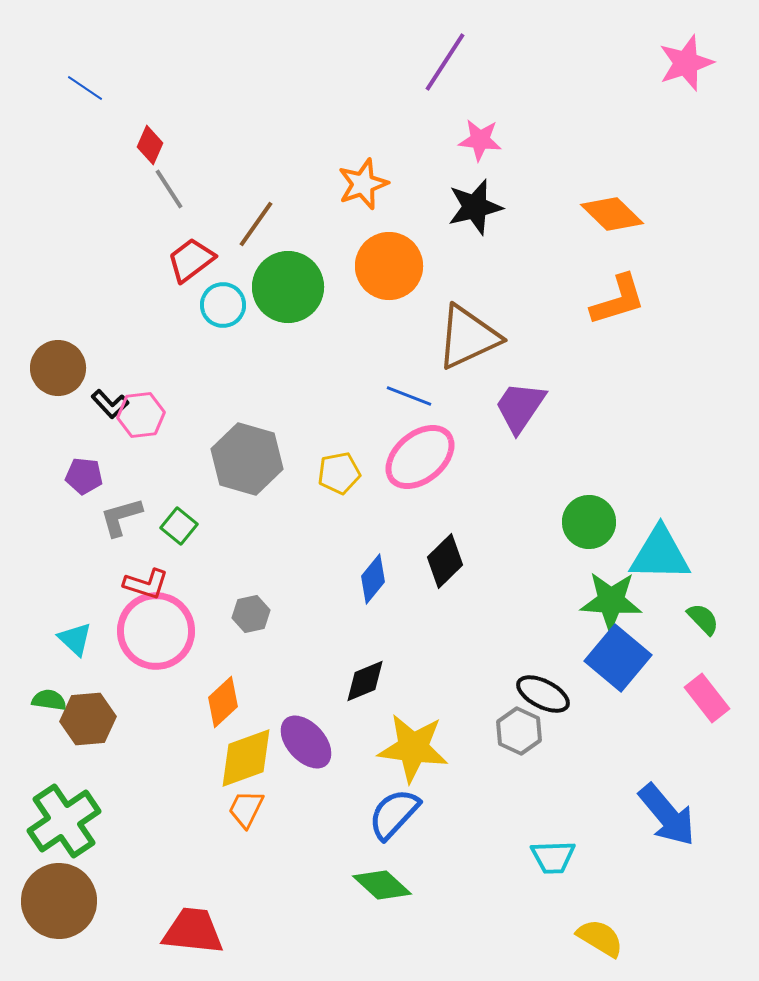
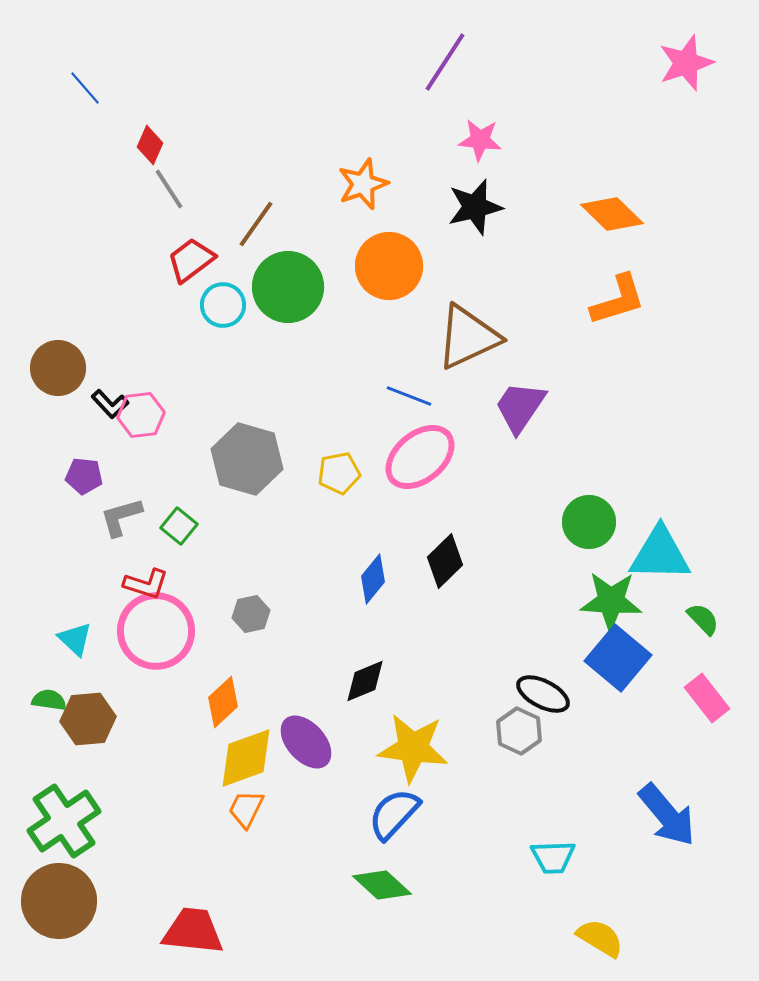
blue line at (85, 88): rotated 15 degrees clockwise
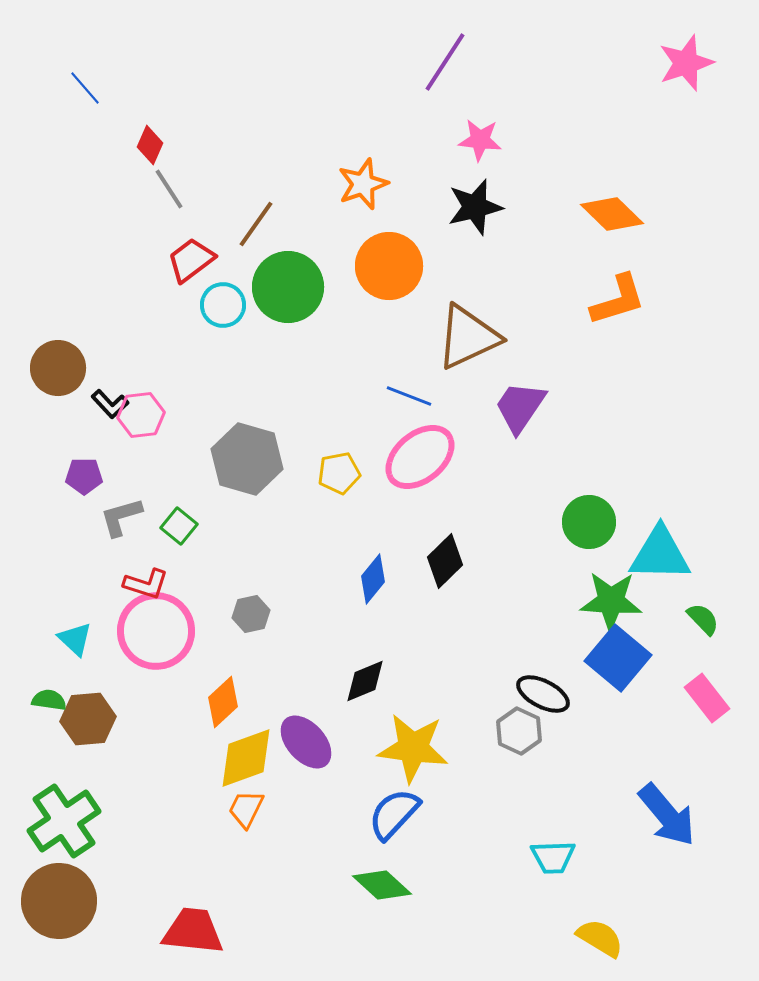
purple pentagon at (84, 476): rotated 6 degrees counterclockwise
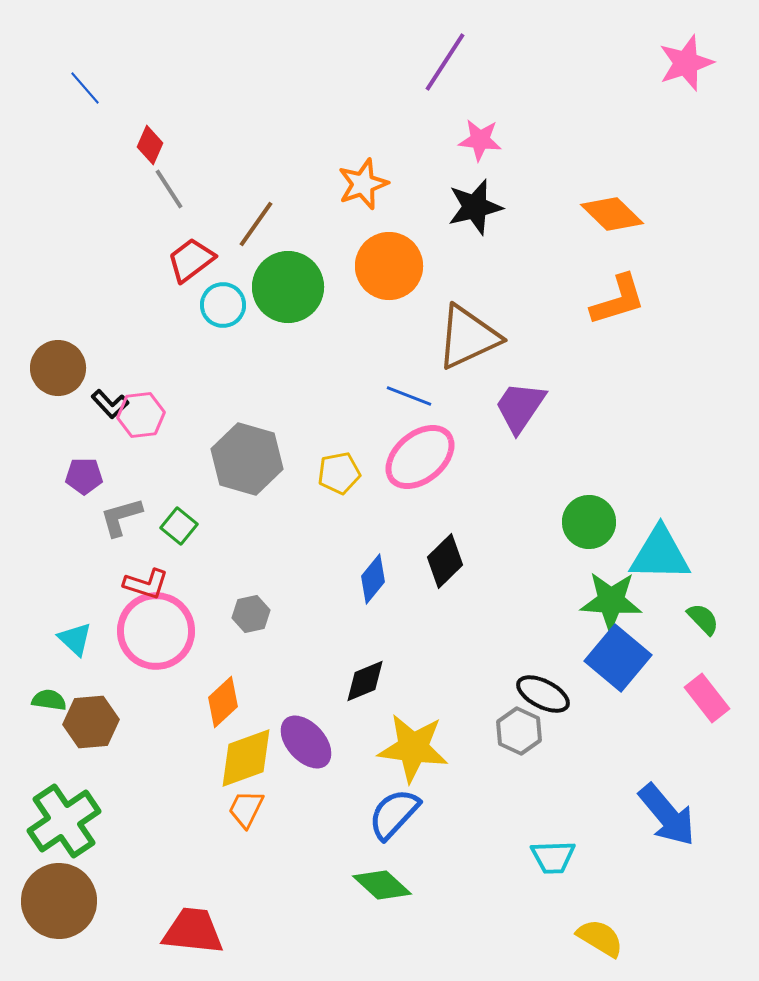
brown hexagon at (88, 719): moved 3 px right, 3 px down
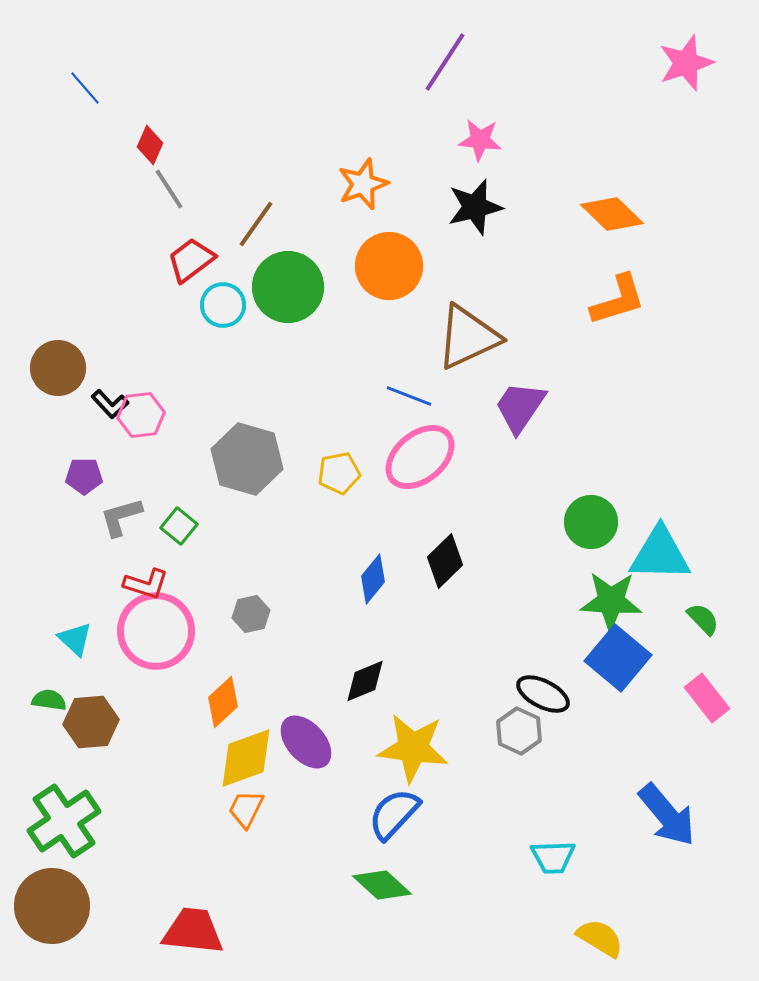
green circle at (589, 522): moved 2 px right
brown circle at (59, 901): moved 7 px left, 5 px down
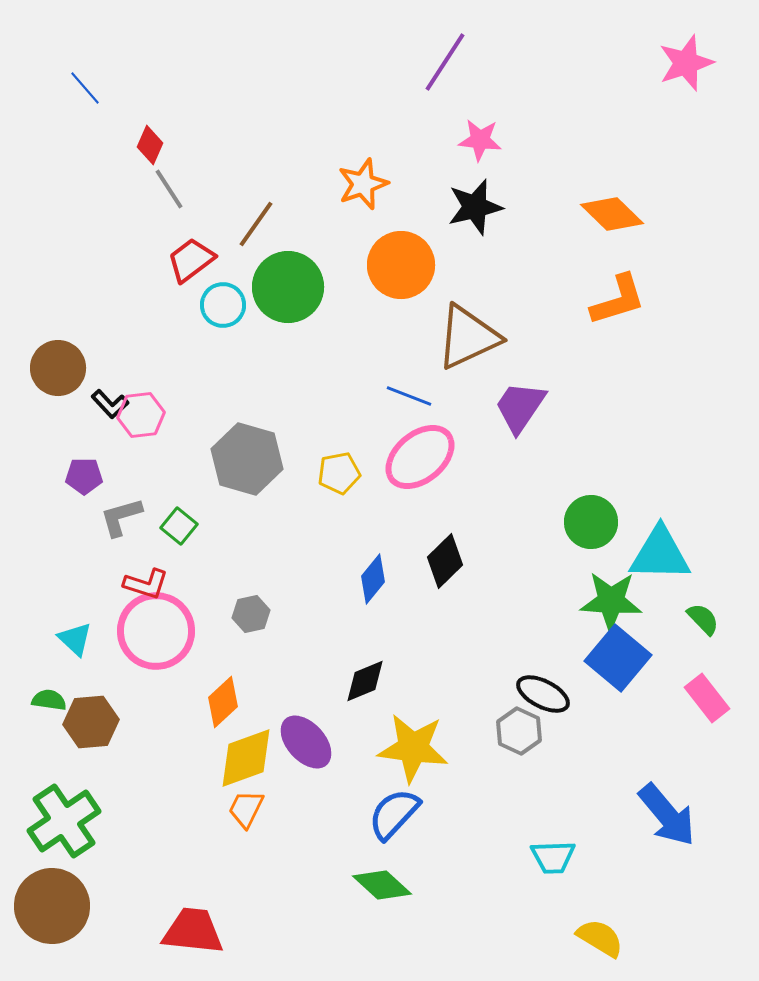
orange circle at (389, 266): moved 12 px right, 1 px up
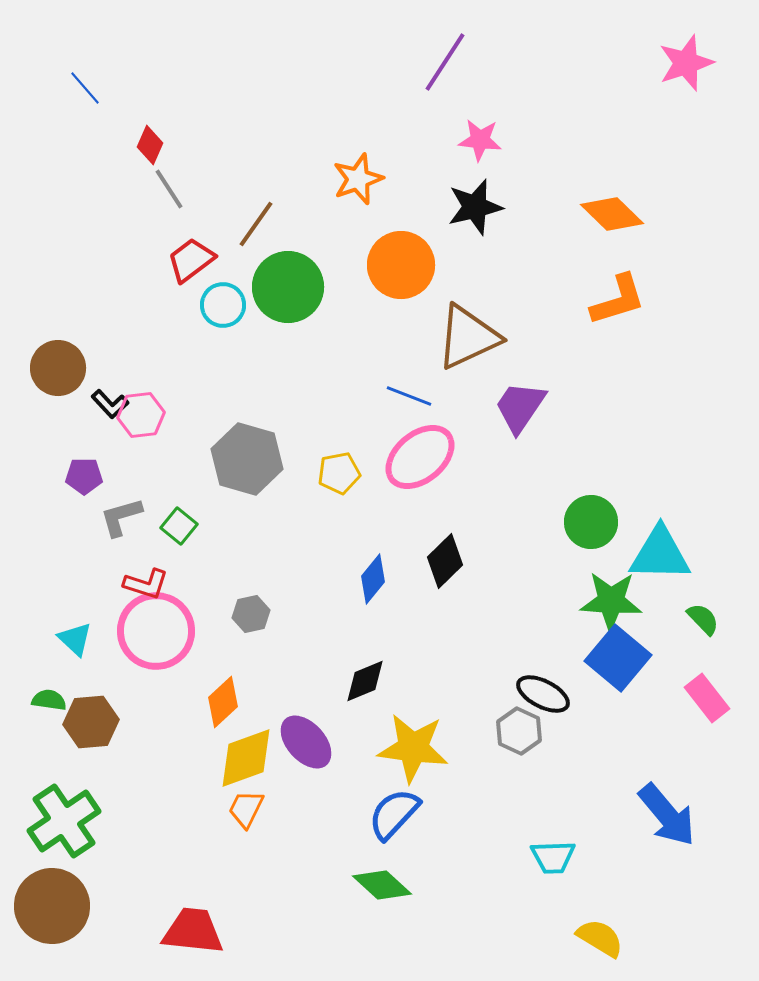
orange star at (363, 184): moved 5 px left, 5 px up
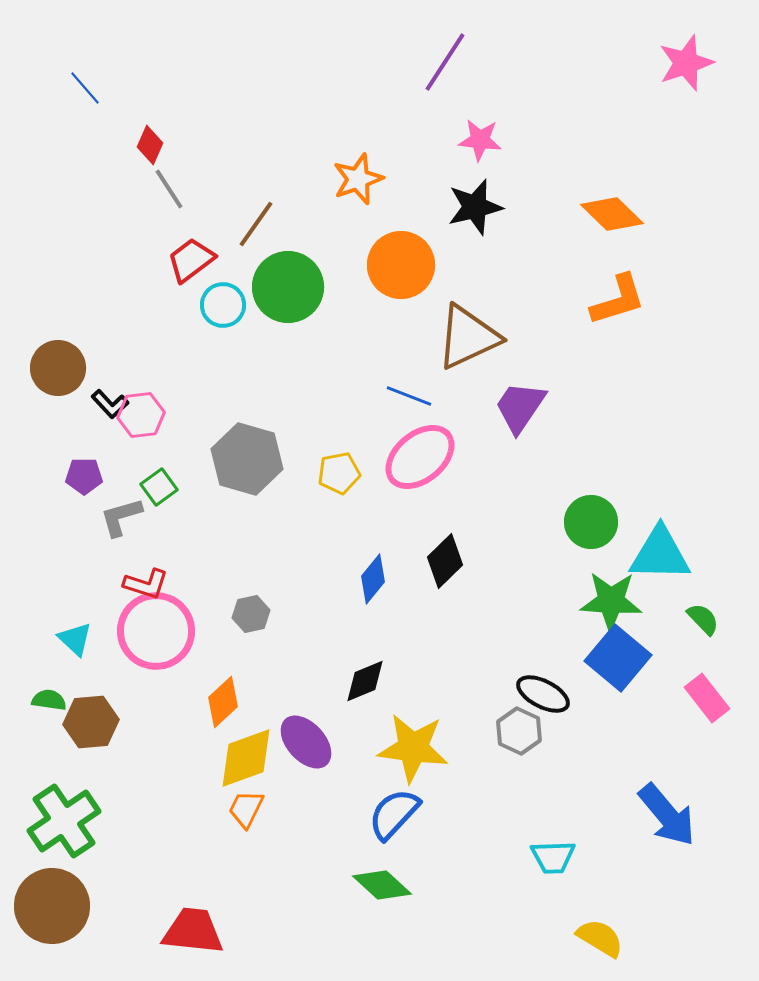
green square at (179, 526): moved 20 px left, 39 px up; rotated 15 degrees clockwise
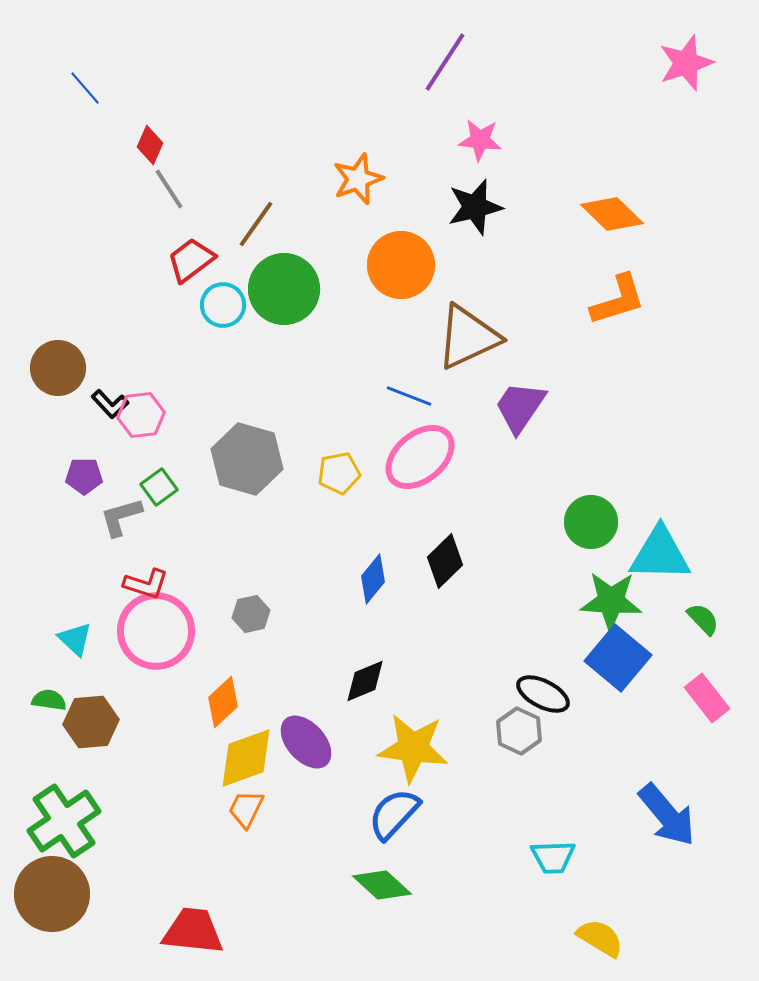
green circle at (288, 287): moved 4 px left, 2 px down
brown circle at (52, 906): moved 12 px up
